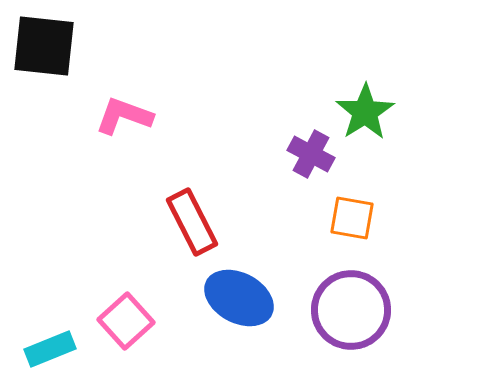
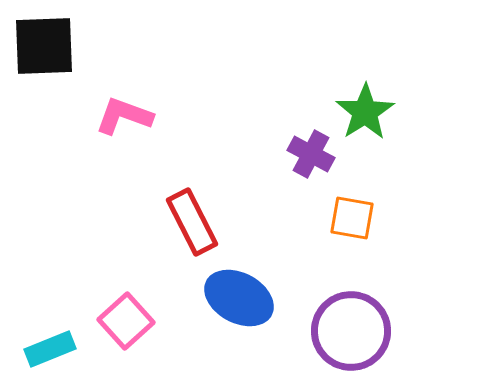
black square: rotated 8 degrees counterclockwise
purple circle: moved 21 px down
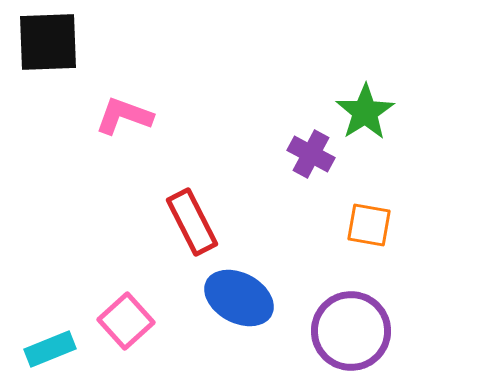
black square: moved 4 px right, 4 px up
orange square: moved 17 px right, 7 px down
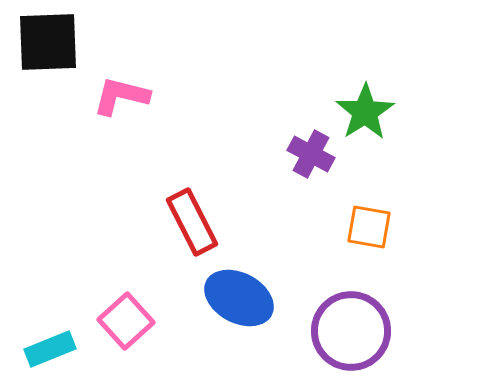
pink L-shape: moved 3 px left, 20 px up; rotated 6 degrees counterclockwise
orange square: moved 2 px down
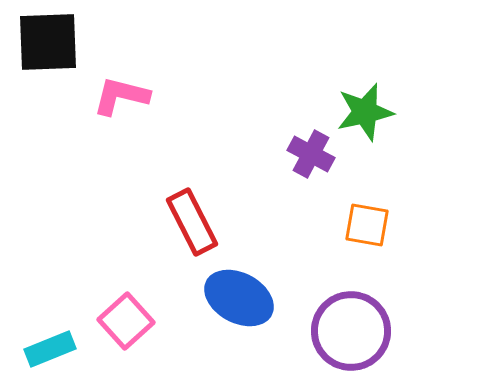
green star: rotated 20 degrees clockwise
orange square: moved 2 px left, 2 px up
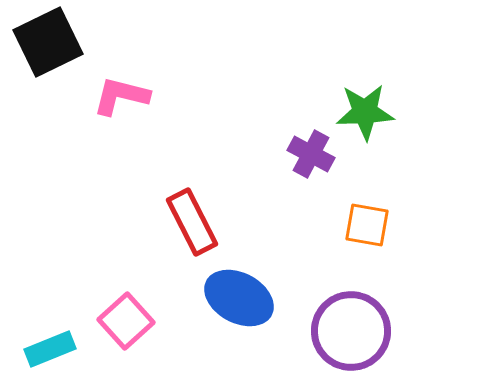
black square: rotated 24 degrees counterclockwise
green star: rotated 10 degrees clockwise
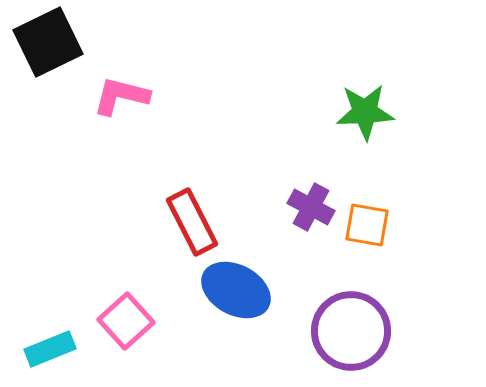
purple cross: moved 53 px down
blue ellipse: moved 3 px left, 8 px up
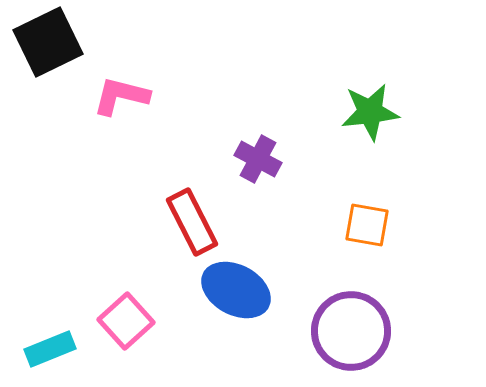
green star: moved 5 px right; rotated 4 degrees counterclockwise
purple cross: moved 53 px left, 48 px up
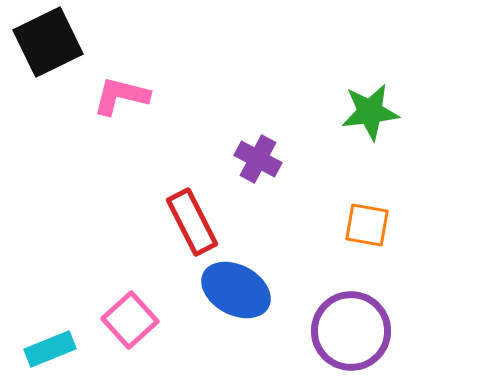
pink square: moved 4 px right, 1 px up
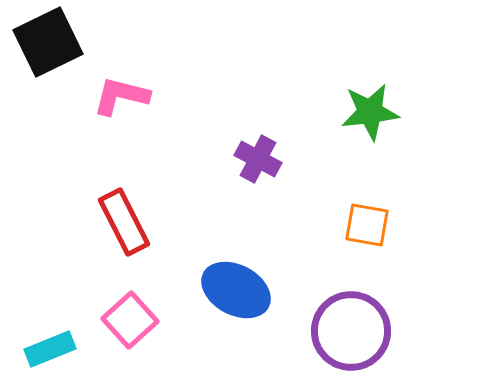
red rectangle: moved 68 px left
